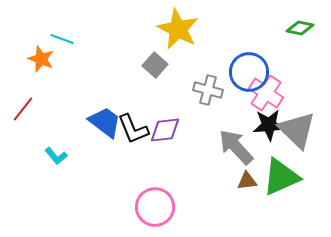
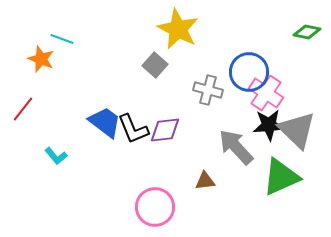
green diamond: moved 7 px right, 4 px down
brown triangle: moved 42 px left
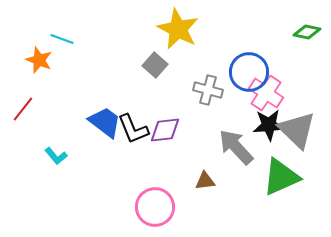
orange star: moved 2 px left, 1 px down
